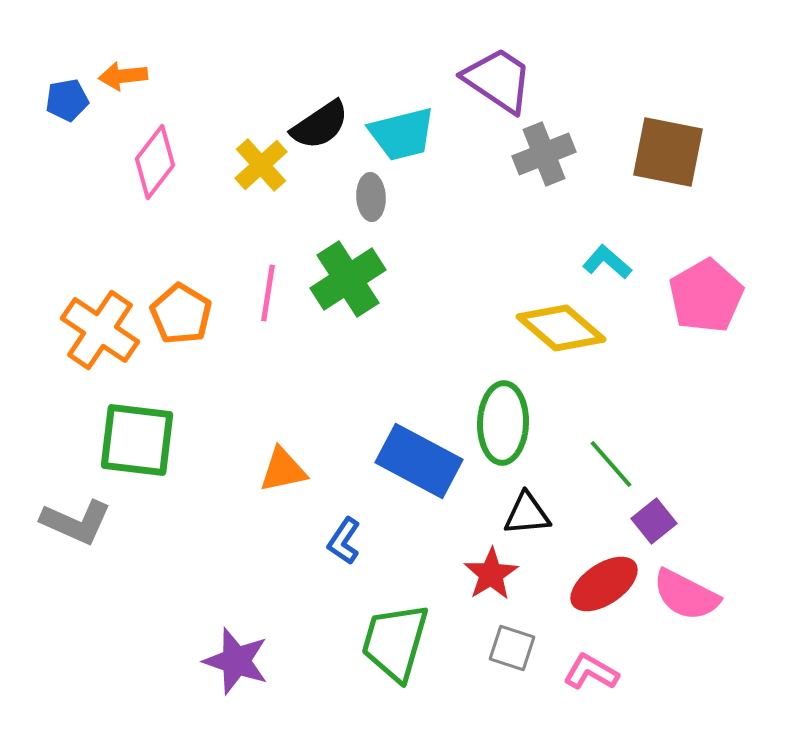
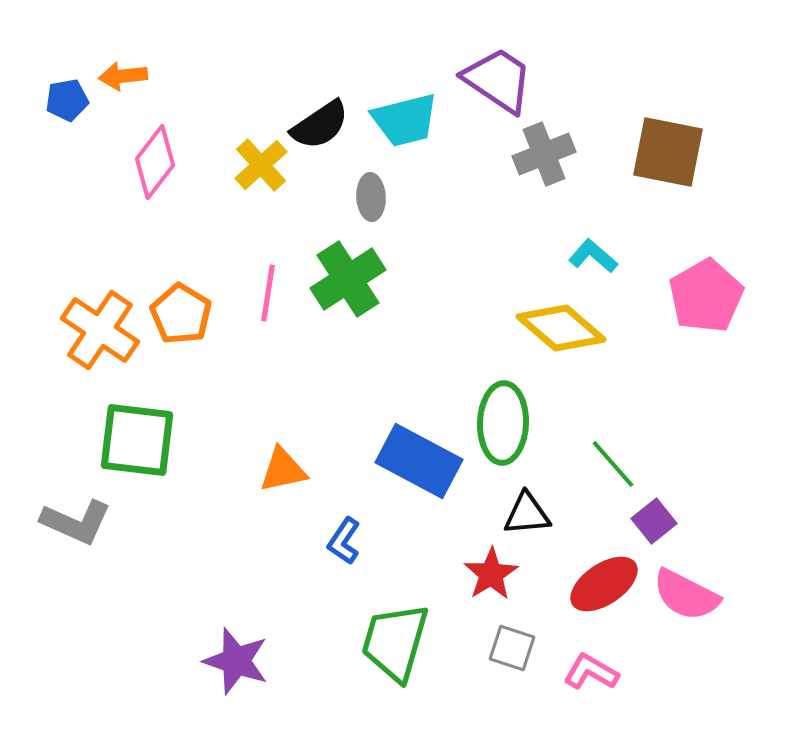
cyan trapezoid: moved 3 px right, 14 px up
cyan L-shape: moved 14 px left, 6 px up
green line: moved 2 px right
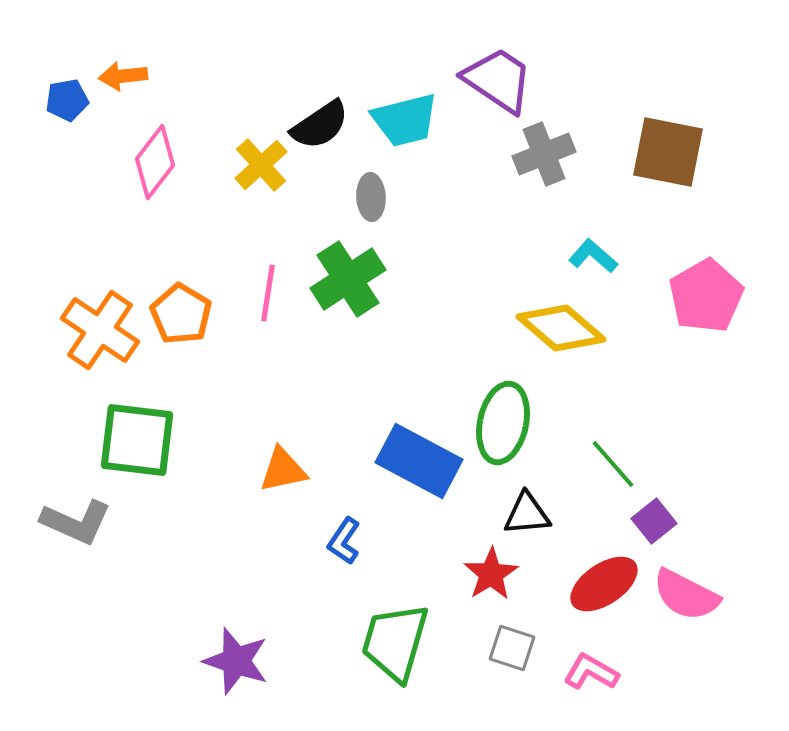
green ellipse: rotated 10 degrees clockwise
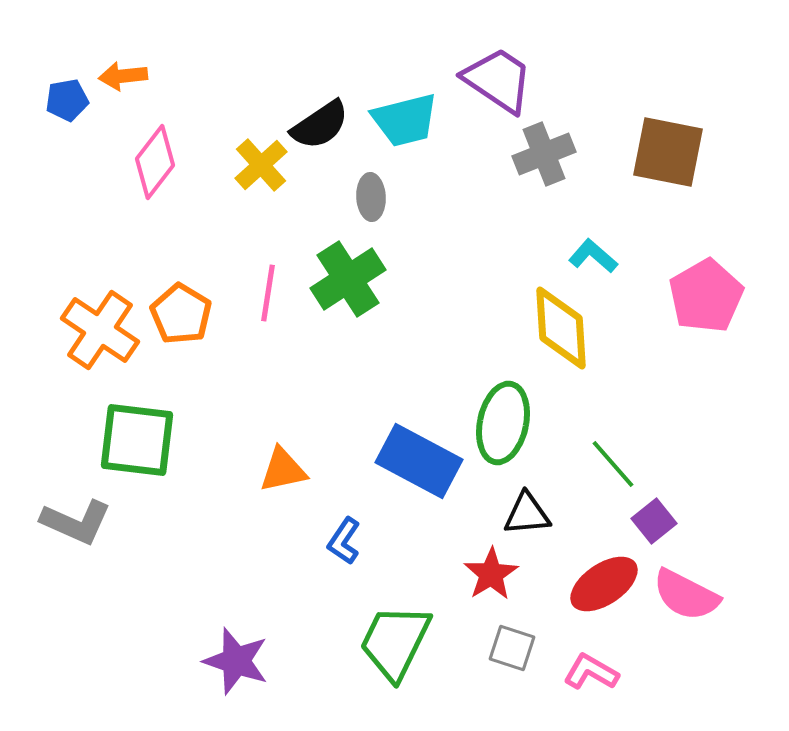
yellow diamond: rotated 46 degrees clockwise
green trapezoid: rotated 10 degrees clockwise
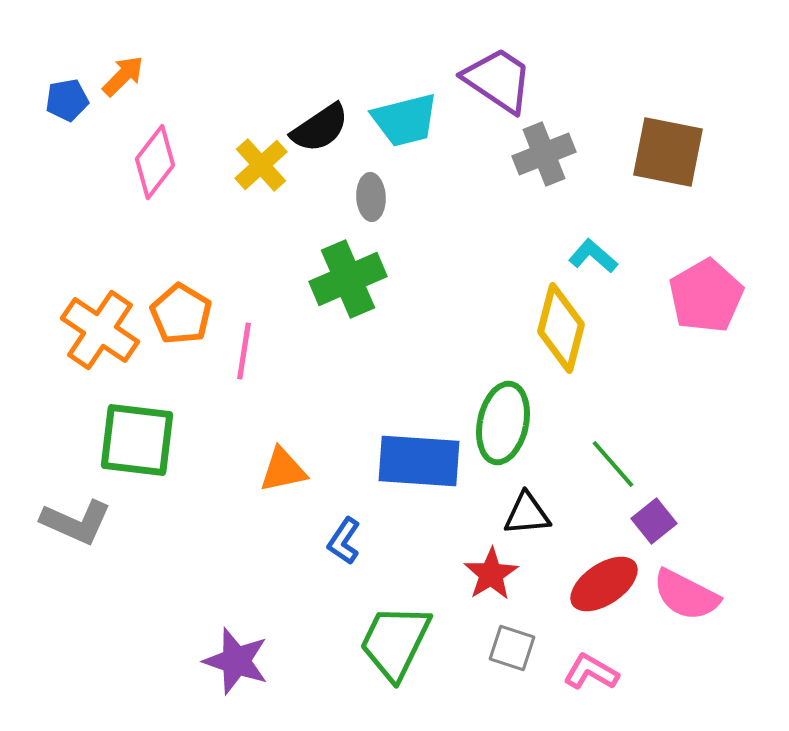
orange arrow: rotated 141 degrees clockwise
black semicircle: moved 3 px down
green cross: rotated 10 degrees clockwise
pink line: moved 24 px left, 58 px down
yellow diamond: rotated 18 degrees clockwise
blue rectangle: rotated 24 degrees counterclockwise
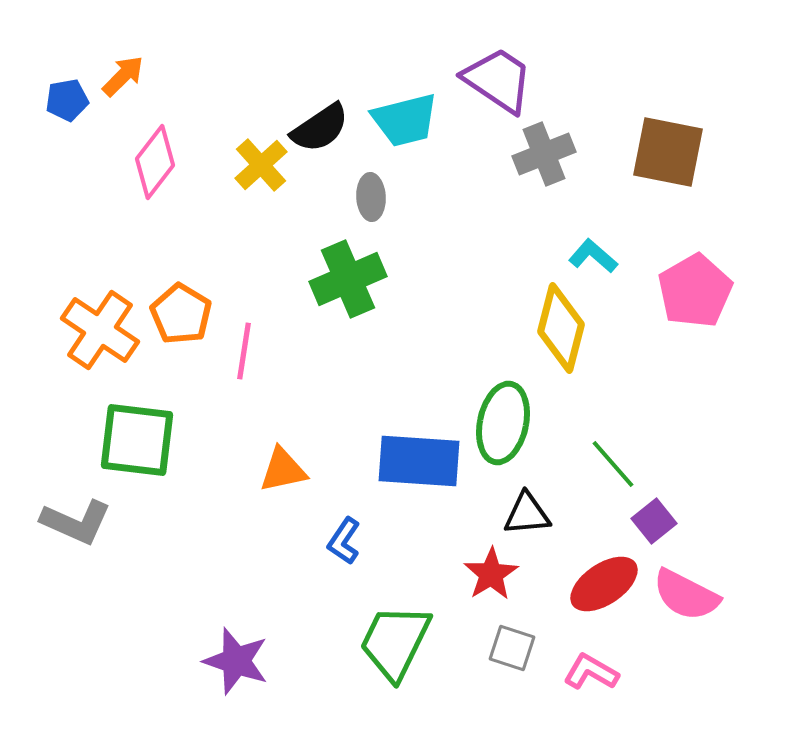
pink pentagon: moved 11 px left, 5 px up
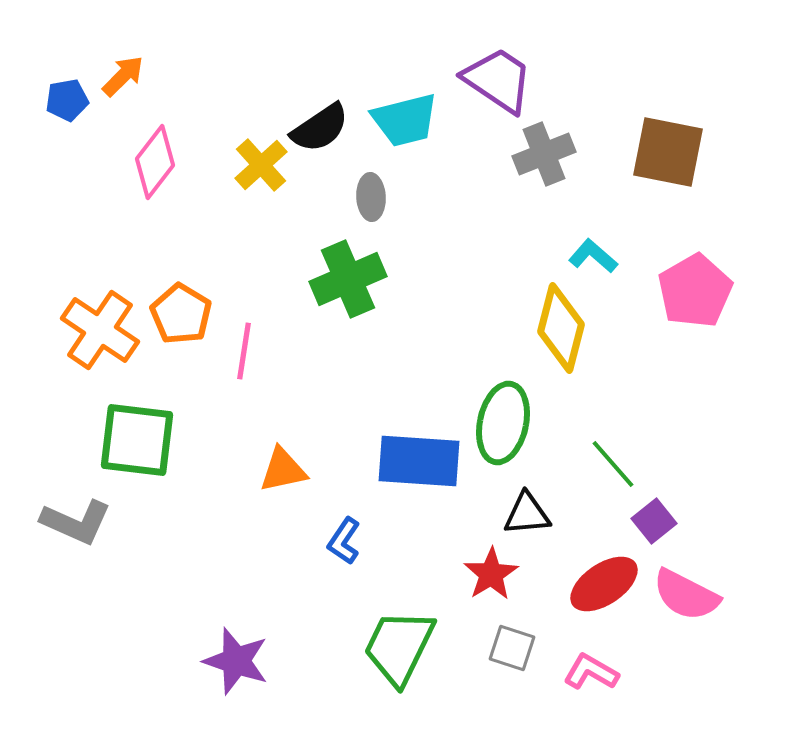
green trapezoid: moved 4 px right, 5 px down
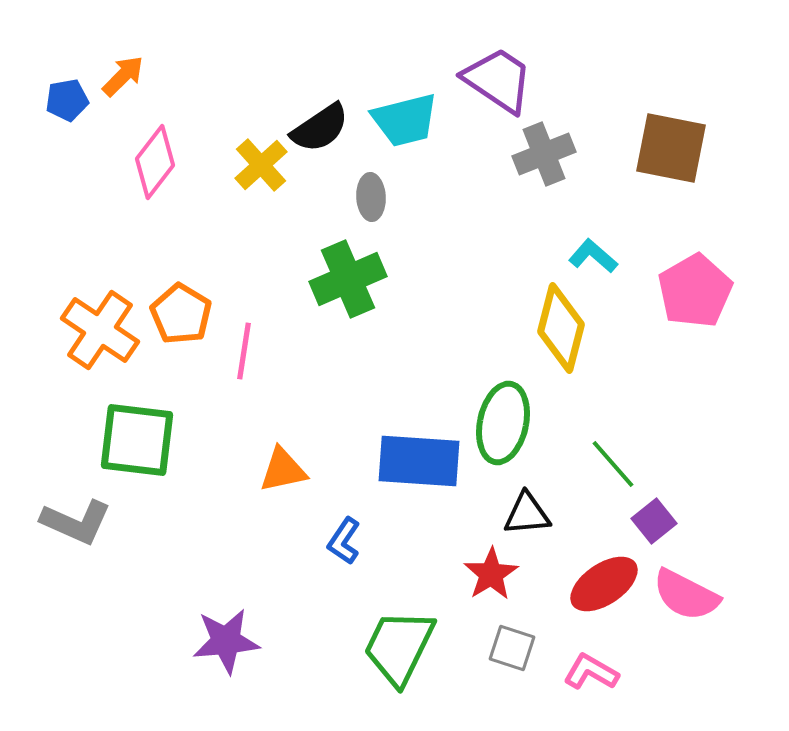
brown square: moved 3 px right, 4 px up
purple star: moved 10 px left, 20 px up; rotated 24 degrees counterclockwise
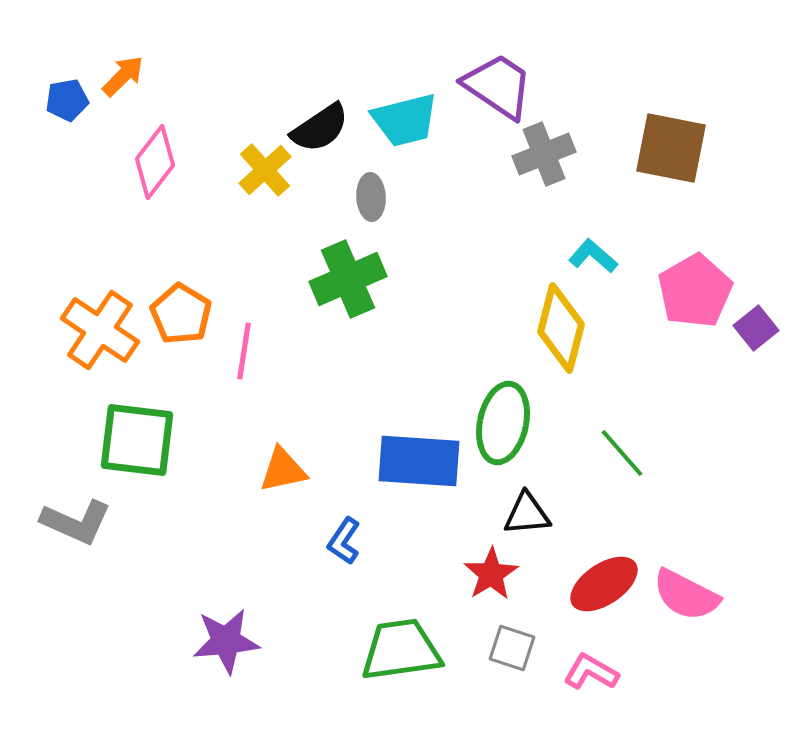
purple trapezoid: moved 6 px down
yellow cross: moved 4 px right, 5 px down
green line: moved 9 px right, 11 px up
purple square: moved 102 px right, 193 px up
green trapezoid: moved 2 px right, 3 px down; rotated 56 degrees clockwise
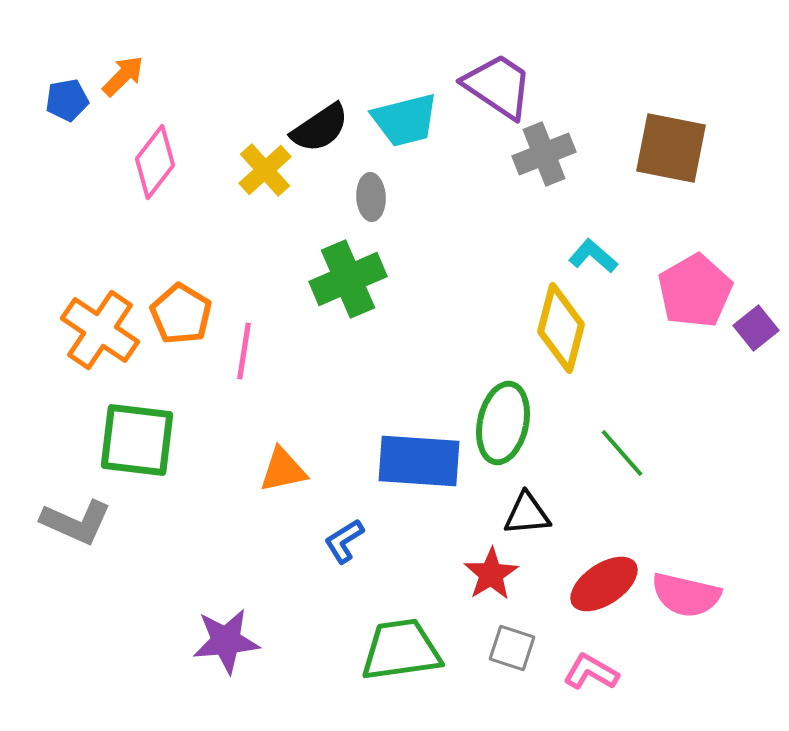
blue L-shape: rotated 24 degrees clockwise
pink semicircle: rotated 14 degrees counterclockwise
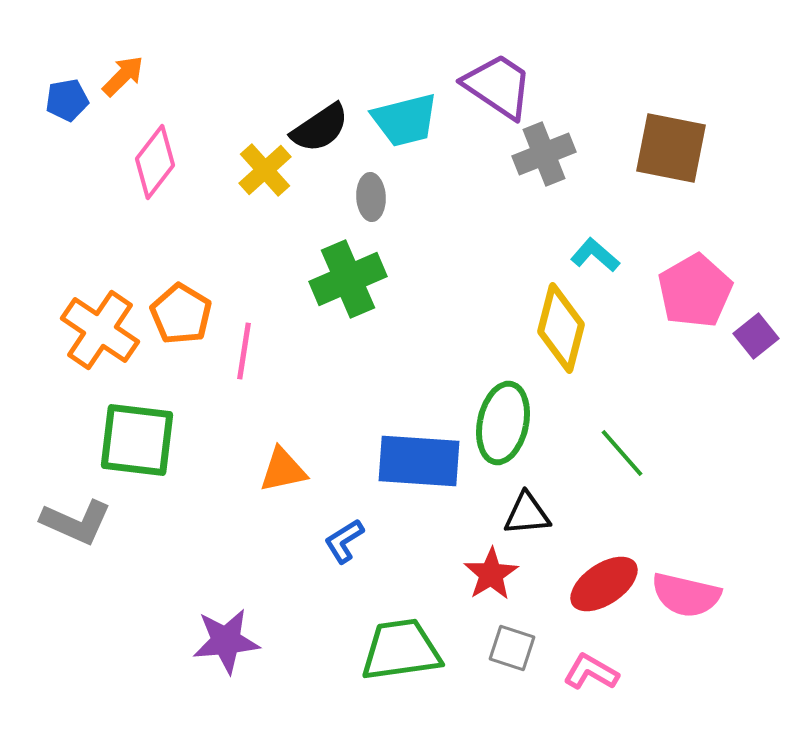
cyan L-shape: moved 2 px right, 1 px up
purple square: moved 8 px down
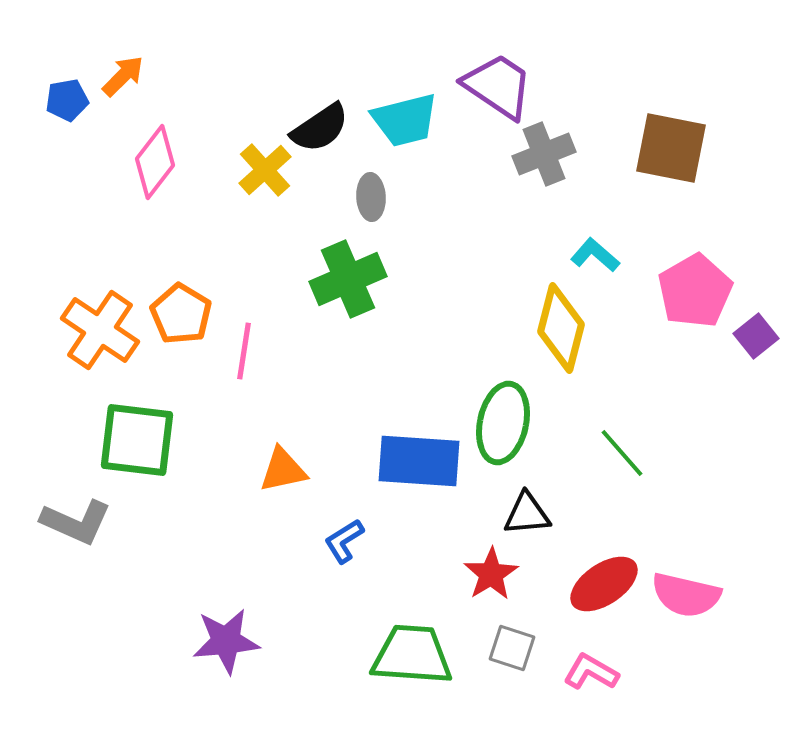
green trapezoid: moved 11 px right, 5 px down; rotated 12 degrees clockwise
